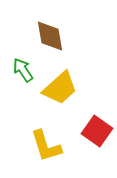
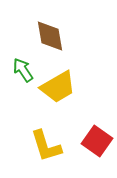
yellow trapezoid: moved 2 px left, 1 px up; rotated 12 degrees clockwise
red square: moved 10 px down
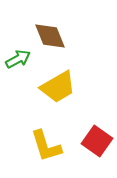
brown diamond: rotated 12 degrees counterclockwise
green arrow: moved 5 px left, 11 px up; rotated 95 degrees clockwise
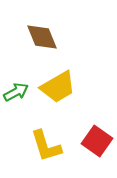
brown diamond: moved 8 px left, 1 px down
green arrow: moved 2 px left, 33 px down
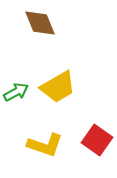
brown diamond: moved 2 px left, 14 px up
red square: moved 1 px up
yellow L-shape: moved 1 px left, 1 px up; rotated 54 degrees counterclockwise
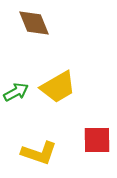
brown diamond: moved 6 px left
red square: rotated 36 degrees counterclockwise
yellow L-shape: moved 6 px left, 8 px down
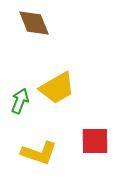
yellow trapezoid: moved 1 px left, 1 px down
green arrow: moved 4 px right, 9 px down; rotated 40 degrees counterclockwise
red square: moved 2 px left, 1 px down
